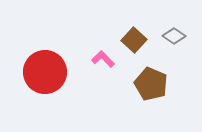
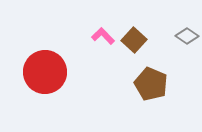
gray diamond: moved 13 px right
pink L-shape: moved 23 px up
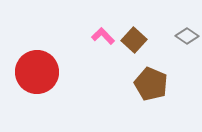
red circle: moved 8 px left
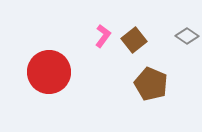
pink L-shape: rotated 80 degrees clockwise
brown square: rotated 10 degrees clockwise
red circle: moved 12 px right
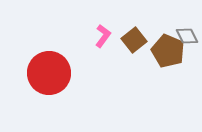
gray diamond: rotated 30 degrees clockwise
red circle: moved 1 px down
brown pentagon: moved 17 px right, 33 px up
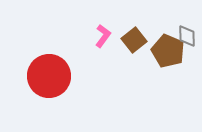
gray diamond: rotated 25 degrees clockwise
red circle: moved 3 px down
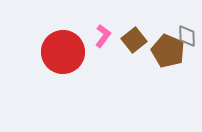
red circle: moved 14 px right, 24 px up
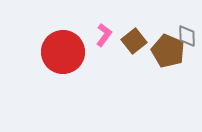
pink L-shape: moved 1 px right, 1 px up
brown square: moved 1 px down
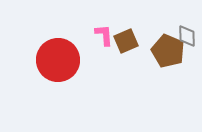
pink L-shape: rotated 40 degrees counterclockwise
brown square: moved 8 px left; rotated 15 degrees clockwise
red circle: moved 5 px left, 8 px down
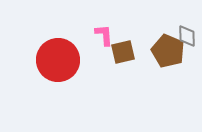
brown square: moved 3 px left, 11 px down; rotated 10 degrees clockwise
